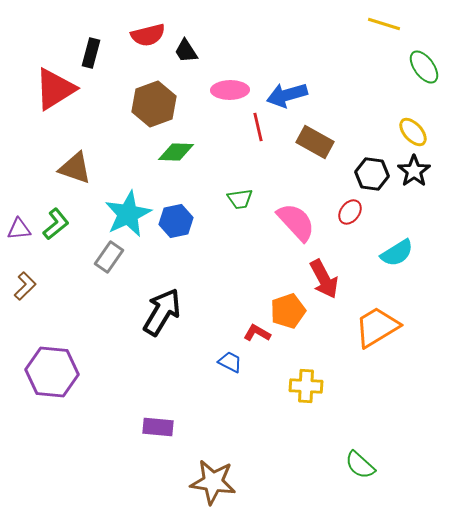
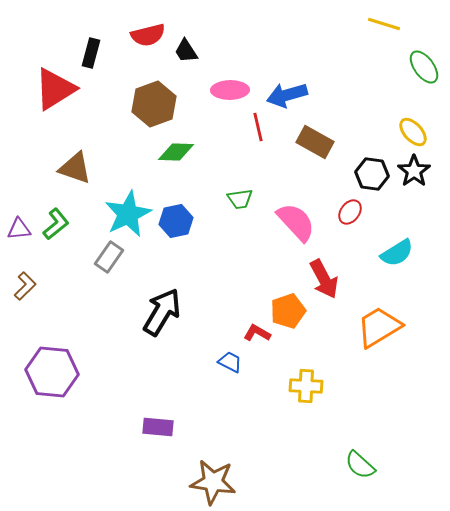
orange trapezoid: moved 2 px right
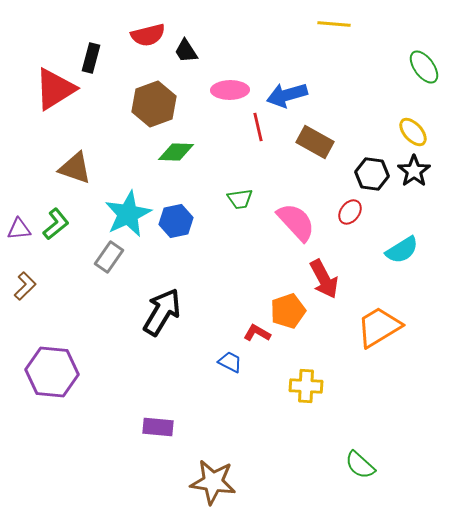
yellow line: moved 50 px left; rotated 12 degrees counterclockwise
black rectangle: moved 5 px down
cyan semicircle: moved 5 px right, 3 px up
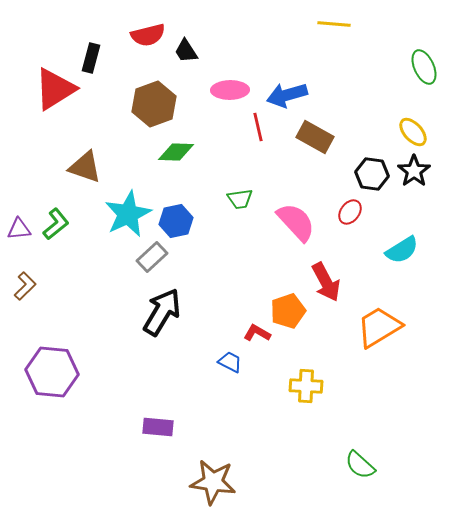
green ellipse: rotated 12 degrees clockwise
brown rectangle: moved 5 px up
brown triangle: moved 10 px right, 1 px up
gray rectangle: moved 43 px right; rotated 12 degrees clockwise
red arrow: moved 2 px right, 3 px down
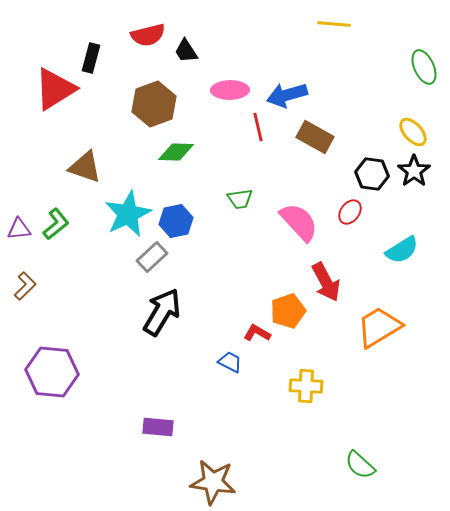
pink semicircle: moved 3 px right
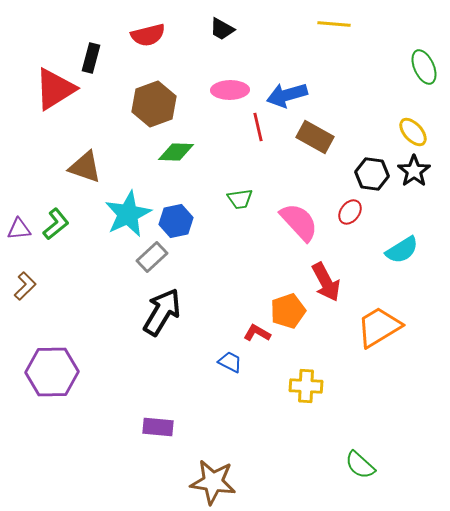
black trapezoid: moved 36 px right, 22 px up; rotated 28 degrees counterclockwise
purple hexagon: rotated 6 degrees counterclockwise
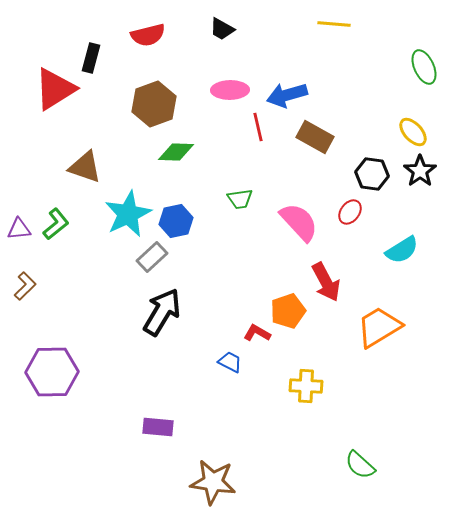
black star: moved 6 px right
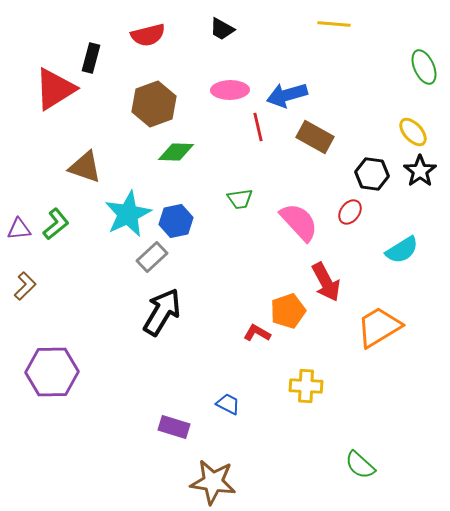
blue trapezoid: moved 2 px left, 42 px down
purple rectangle: moved 16 px right; rotated 12 degrees clockwise
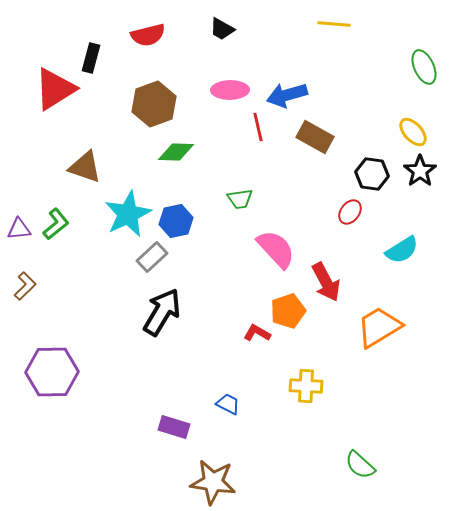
pink semicircle: moved 23 px left, 27 px down
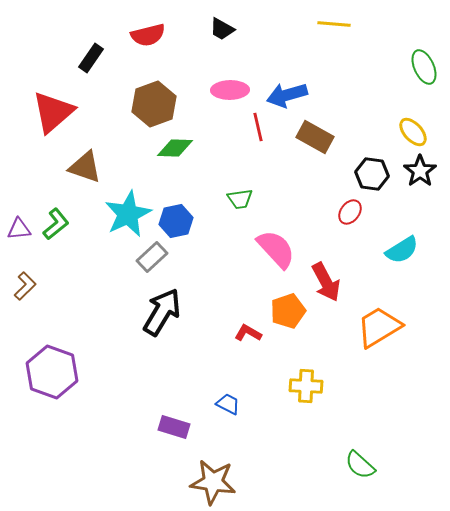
black rectangle: rotated 20 degrees clockwise
red triangle: moved 2 px left, 23 px down; rotated 9 degrees counterclockwise
green diamond: moved 1 px left, 4 px up
red L-shape: moved 9 px left
purple hexagon: rotated 21 degrees clockwise
